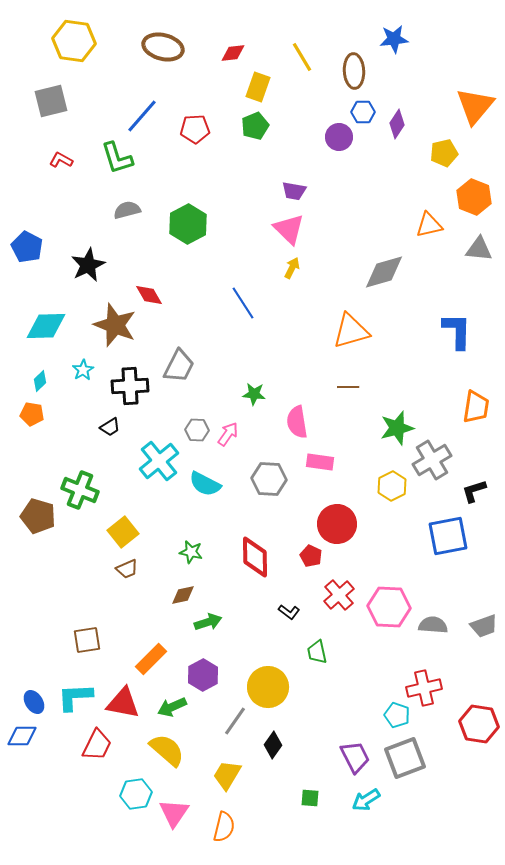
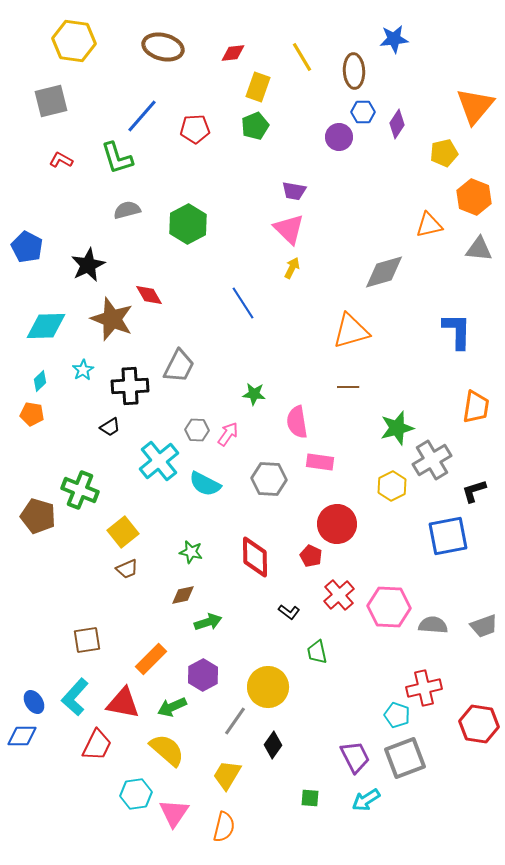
brown star at (115, 325): moved 3 px left, 6 px up
cyan L-shape at (75, 697): rotated 45 degrees counterclockwise
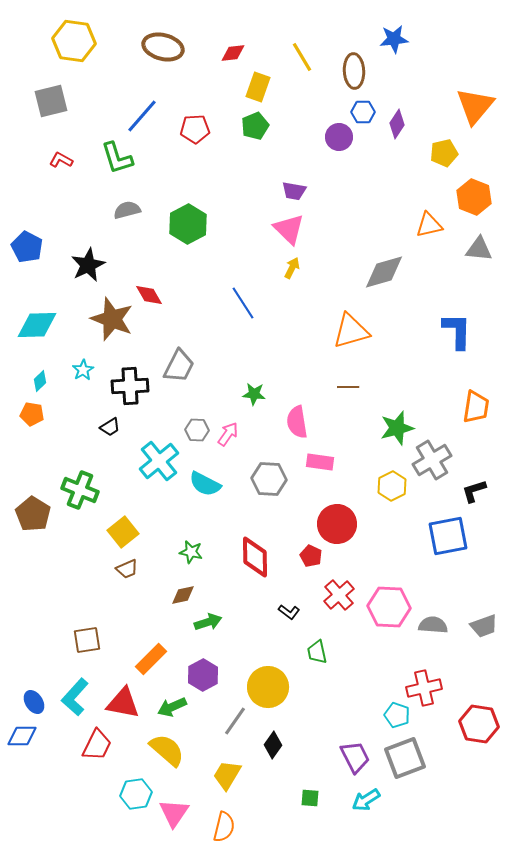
cyan diamond at (46, 326): moved 9 px left, 1 px up
brown pentagon at (38, 516): moved 5 px left, 2 px up; rotated 16 degrees clockwise
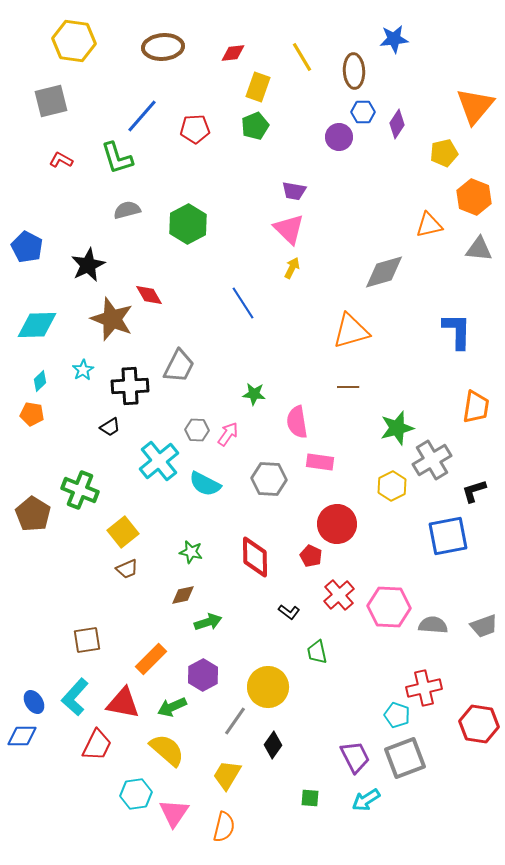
brown ellipse at (163, 47): rotated 18 degrees counterclockwise
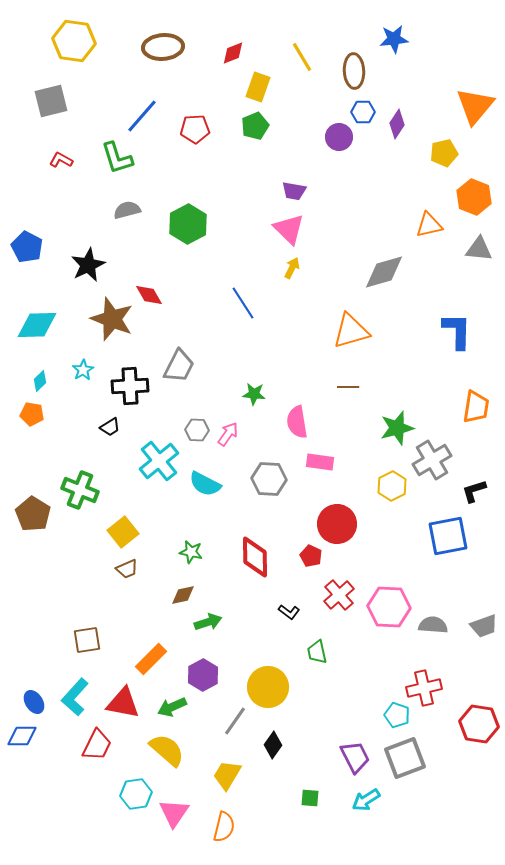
red diamond at (233, 53): rotated 15 degrees counterclockwise
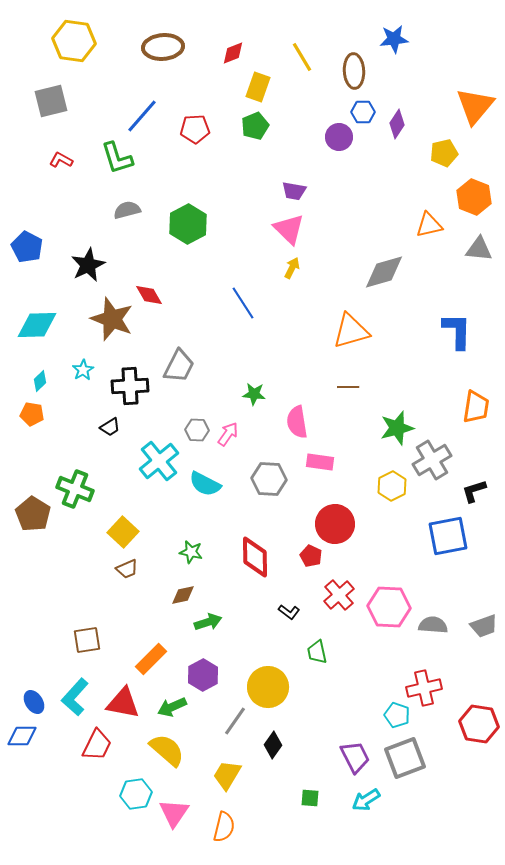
green cross at (80, 490): moved 5 px left, 1 px up
red circle at (337, 524): moved 2 px left
yellow square at (123, 532): rotated 8 degrees counterclockwise
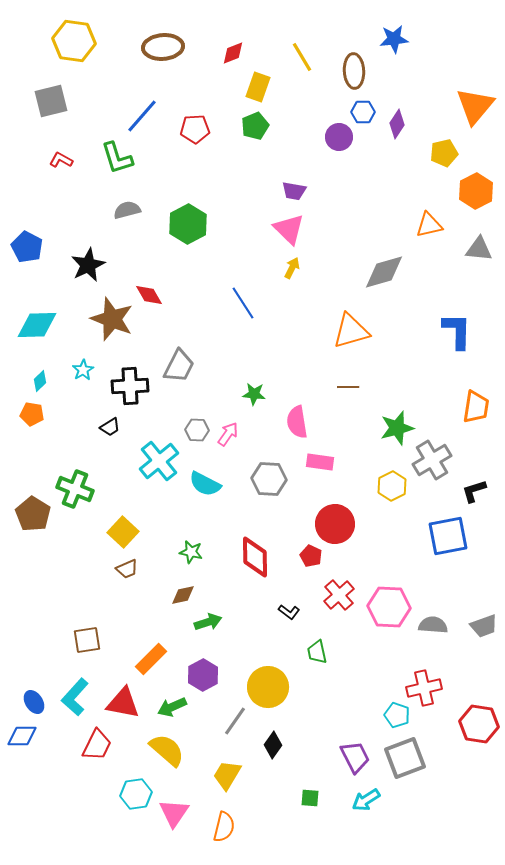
orange hexagon at (474, 197): moved 2 px right, 6 px up; rotated 12 degrees clockwise
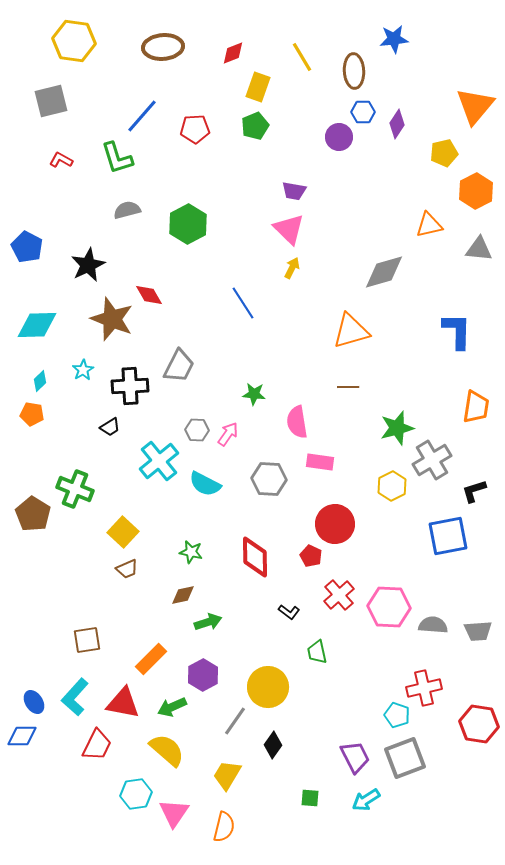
gray trapezoid at (484, 626): moved 6 px left, 5 px down; rotated 16 degrees clockwise
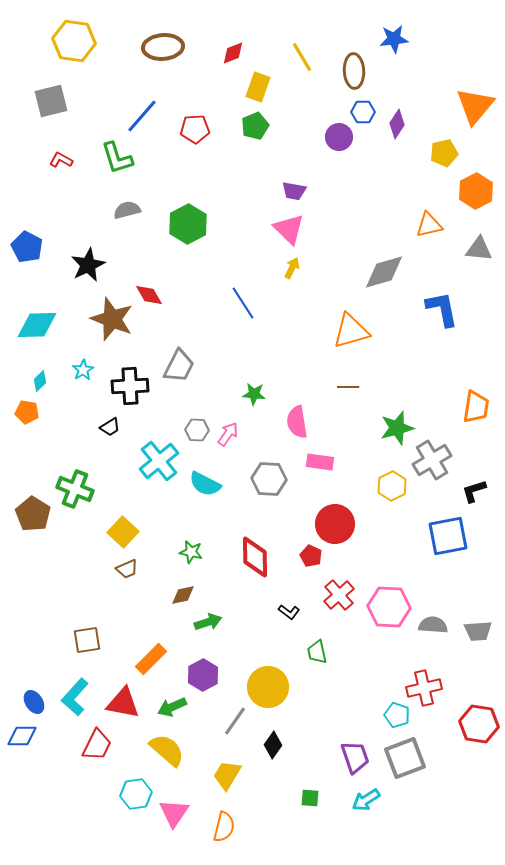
blue L-shape at (457, 331): moved 15 px left, 22 px up; rotated 12 degrees counterclockwise
orange pentagon at (32, 414): moved 5 px left, 2 px up
purple trapezoid at (355, 757): rotated 8 degrees clockwise
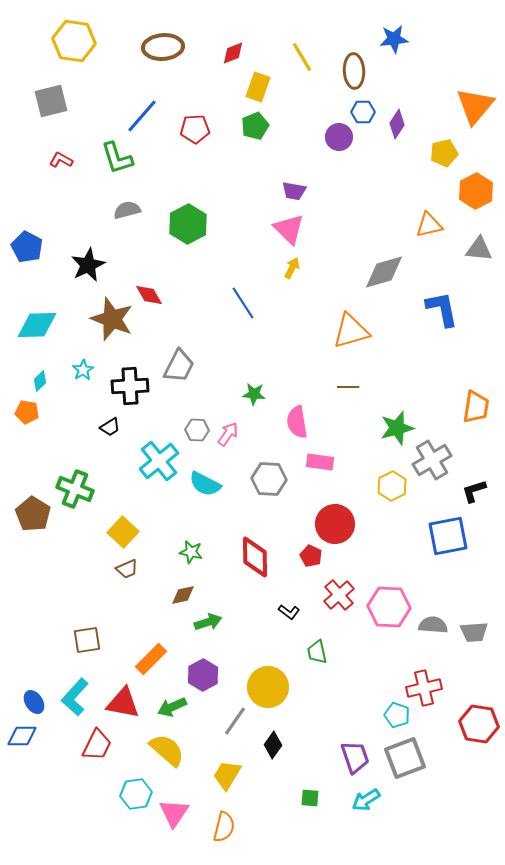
gray trapezoid at (478, 631): moved 4 px left, 1 px down
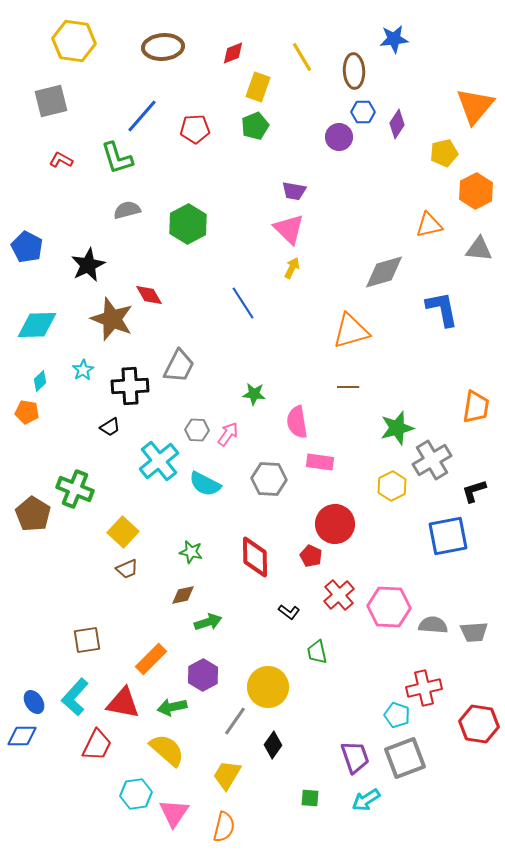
green arrow at (172, 707): rotated 12 degrees clockwise
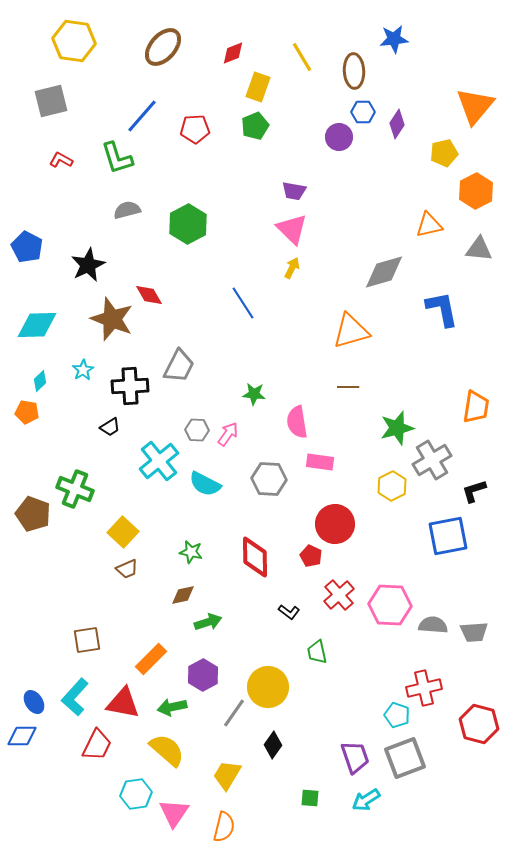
brown ellipse at (163, 47): rotated 45 degrees counterclockwise
pink triangle at (289, 229): moved 3 px right
brown pentagon at (33, 514): rotated 12 degrees counterclockwise
pink hexagon at (389, 607): moved 1 px right, 2 px up
gray line at (235, 721): moved 1 px left, 8 px up
red hexagon at (479, 724): rotated 6 degrees clockwise
